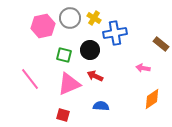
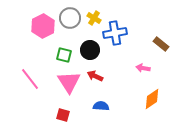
pink hexagon: rotated 15 degrees counterclockwise
pink triangle: moved 2 px up; rotated 40 degrees counterclockwise
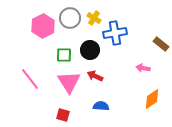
green square: rotated 14 degrees counterclockwise
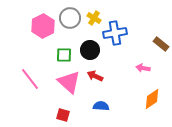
pink triangle: rotated 15 degrees counterclockwise
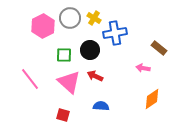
brown rectangle: moved 2 px left, 4 px down
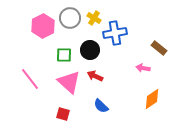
blue semicircle: rotated 140 degrees counterclockwise
red square: moved 1 px up
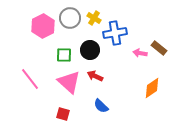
pink arrow: moved 3 px left, 15 px up
orange diamond: moved 11 px up
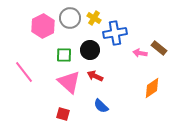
pink line: moved 6 px left, 7 px up
